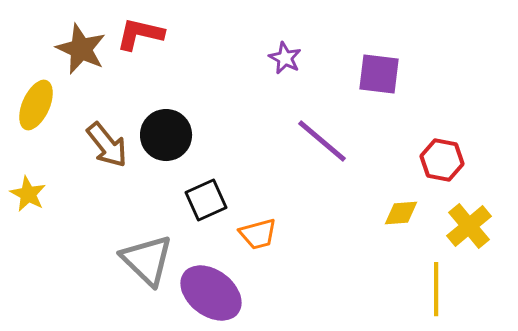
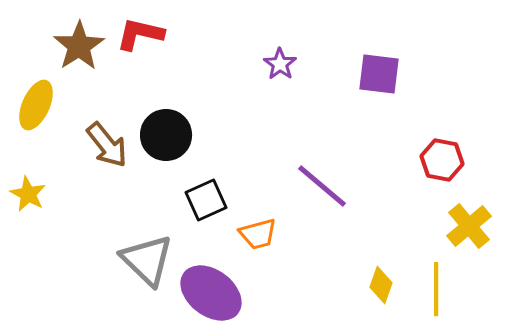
brown star: moved 2 px left, 3 px up; rotated 15 degrees clockwise
purple star: moved 5 px left, 6 px down; rotated 8 degrees clockwise
purple line: moved 45 px down
yellow diamond: moved 20 px left, 72 px down; rotated 66 degrees counterclockwise
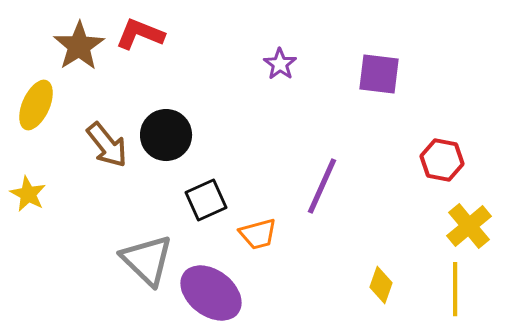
red L-shape: rotated 9 degrees clockwise
purple line: rotated 74 degrees clockwise
yellow line: moved 19 px right
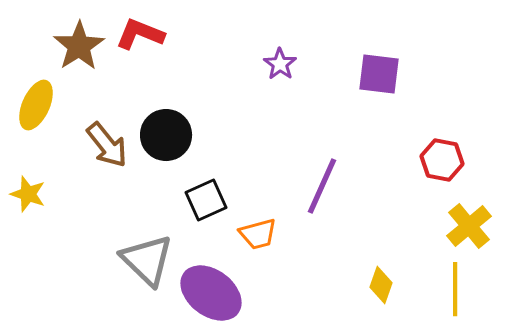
yellow star: rotated 9 degrees counterclockwise
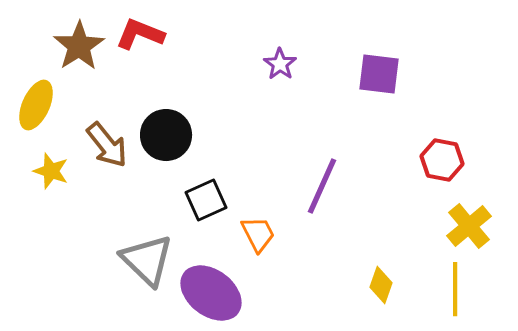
yellow star: moved 23 px right, 23 px up
orange trapezoid: rotated 102 degrees counterclockwise
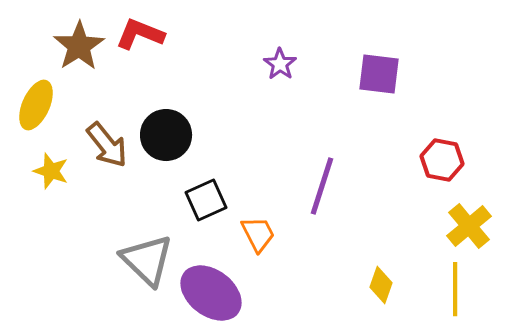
purple line: rotated 6 degrees counterclockwise
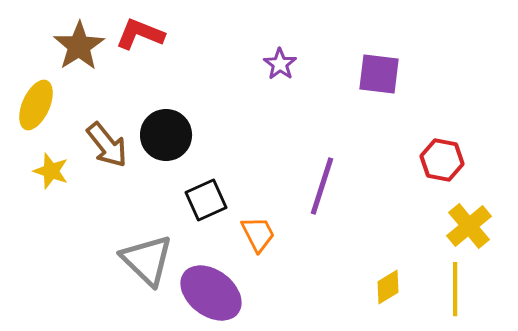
yellow diamond: moved 7 px right, 2 px down; rotated 39 degrees clockwise
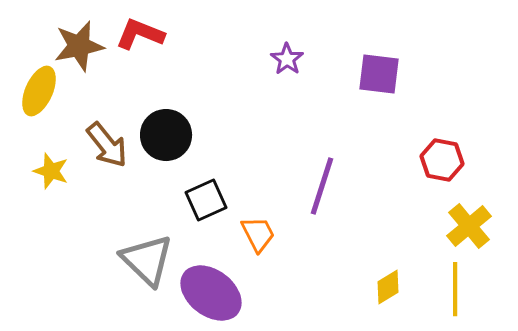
brown star: rotated 21 degrees clockwise
purple star: moved 7 px right, 5 px up
yellow ellipse: moved 3 px right, 14 px up
